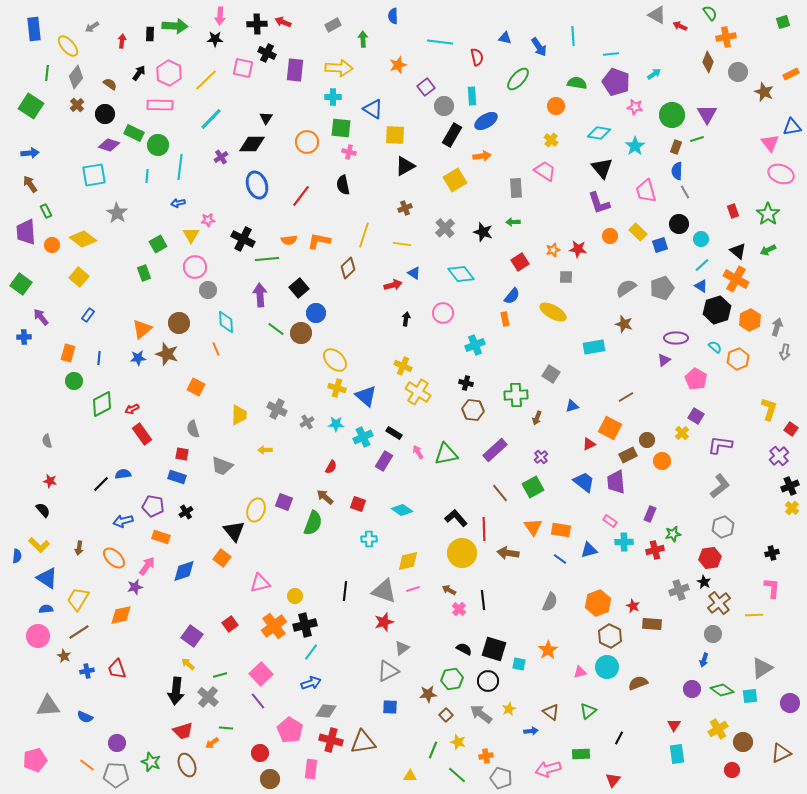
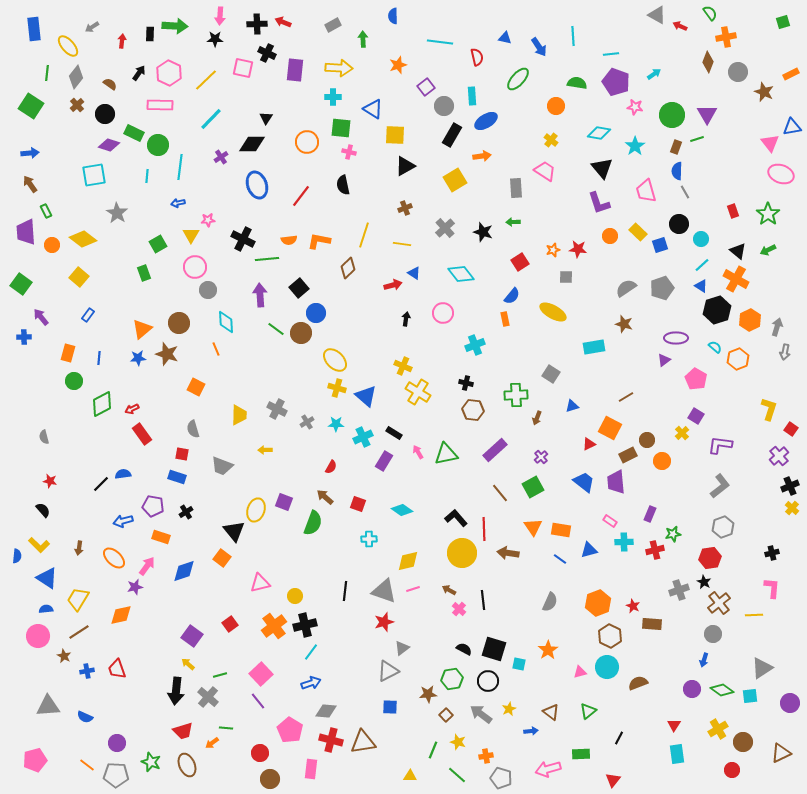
gray semicircle at (47, 441): moved 3 px left, 4 px up
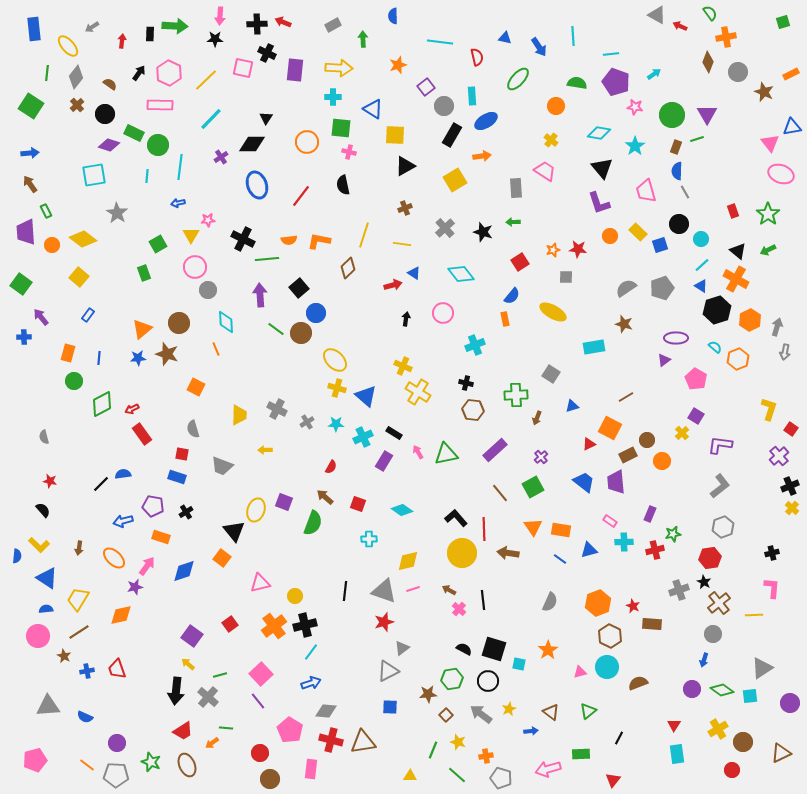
red trapezoid at (183, 731): rotated 15 degrees counterclockwise
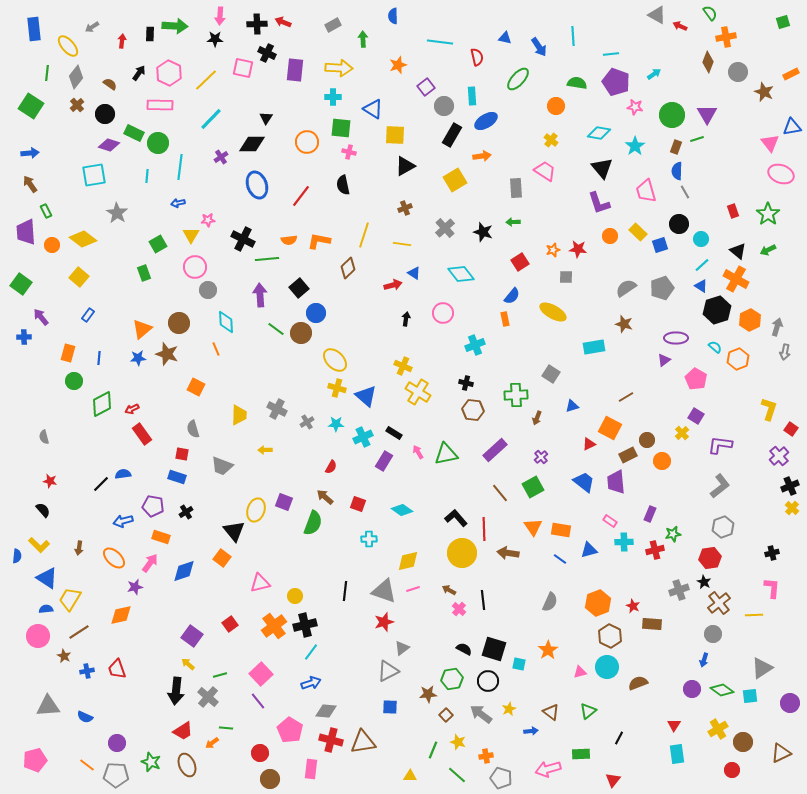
green circle at (158, 145): moved 2 px up
pink arrow at (147, 566): moved 3 px right, 3 px up
yellow trapezoid at (78, 599): moved 8 px left
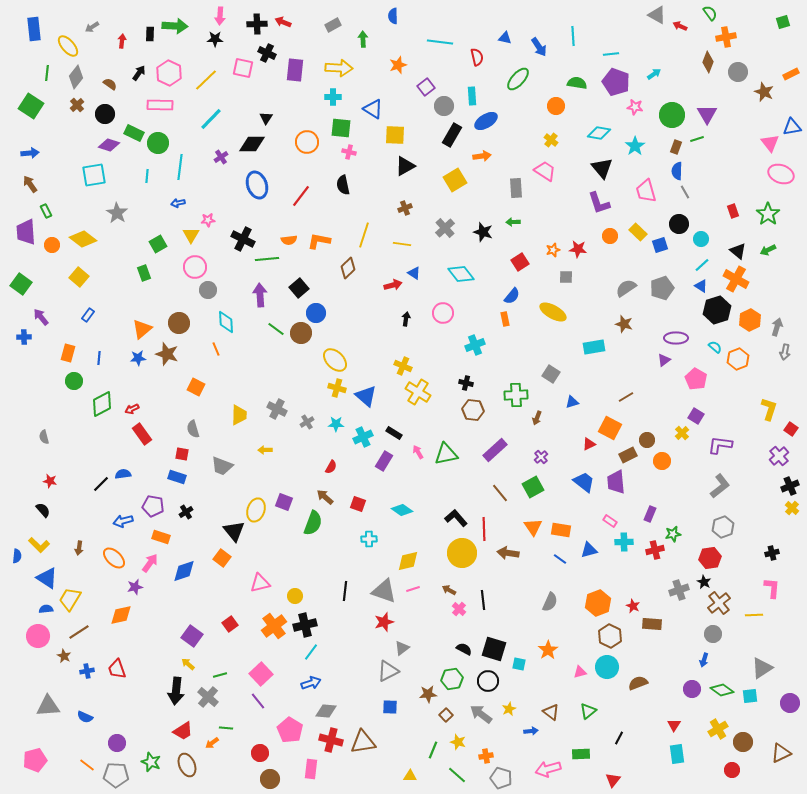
blue triangle at (572, 406): moved 4 px up
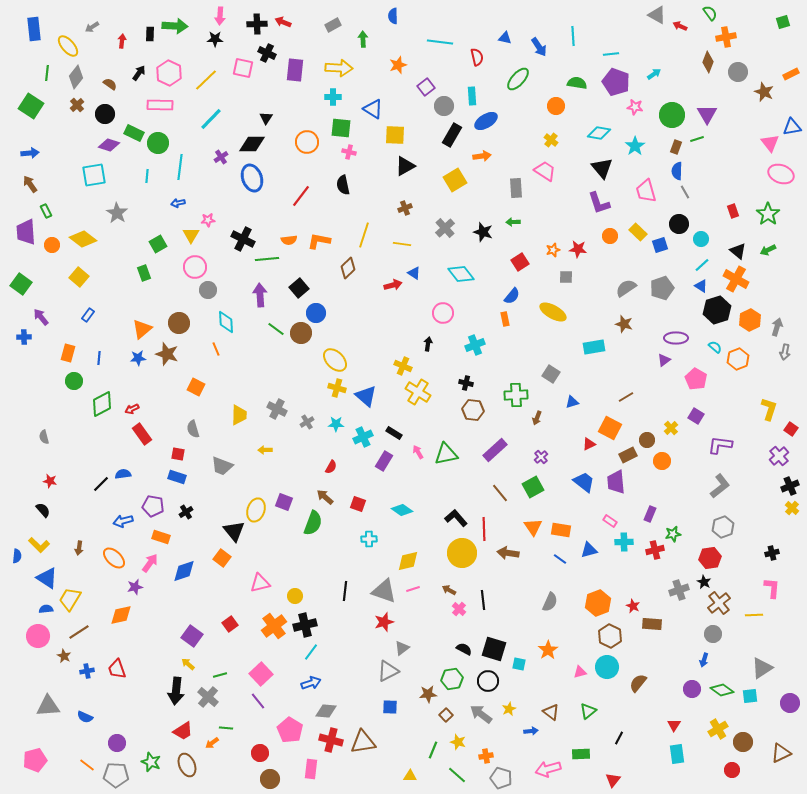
blue ellipse at (257, 185): moved 5 px left, 7 px up
black arrow at (406, 319): moved 22 px right, 25 px down
yellow cross at (682, 433): moved 11 px left, 5 px up
red square at (182, 454): moved 4 px left
brown semicircle at (638, 683): rotated 30 degrees counterclockwise
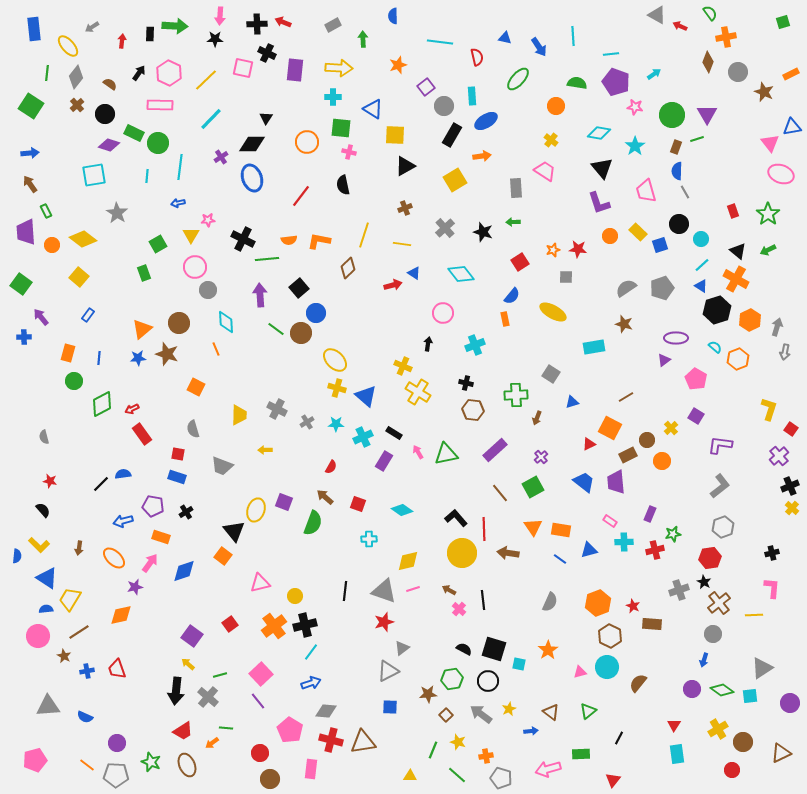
orange square at (222, 558): moved 1 px right, 2 px up
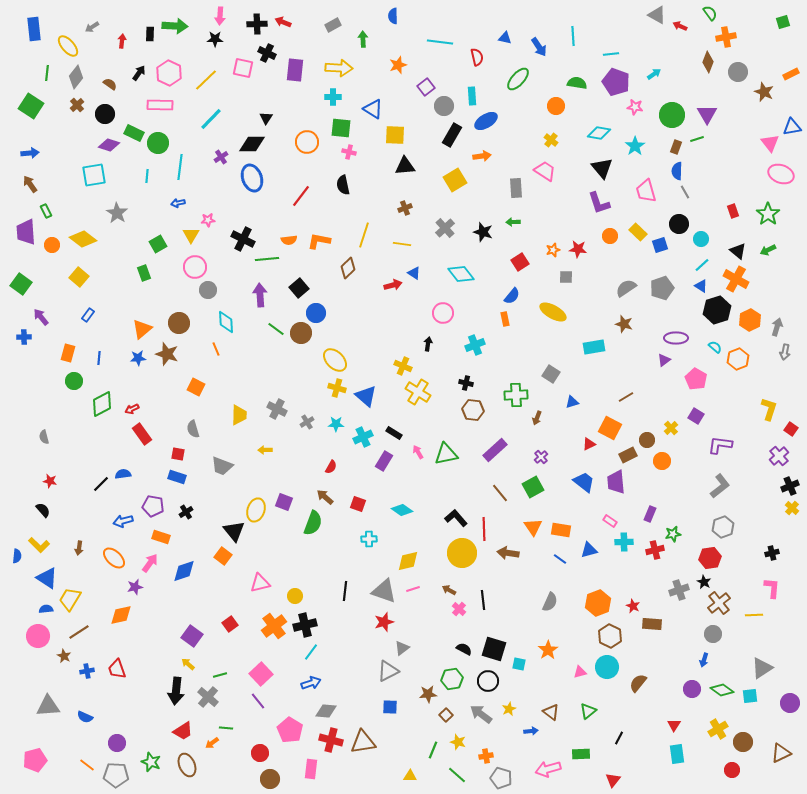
black triangle at (405, 166): rotated 25 degrees clockwise
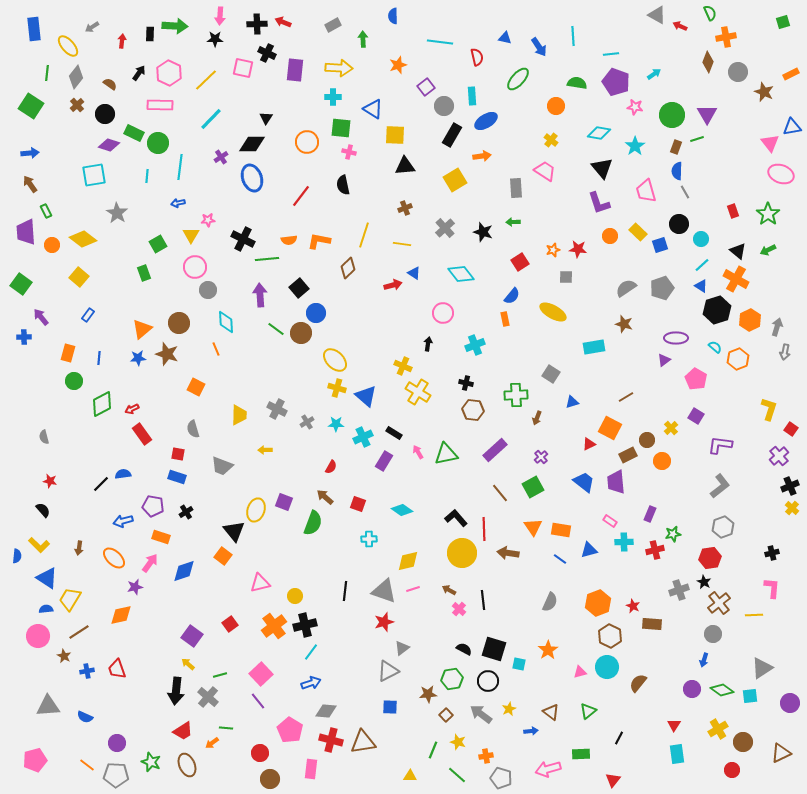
green semicircle at (710, 13): rotated 14 degrees clockwise
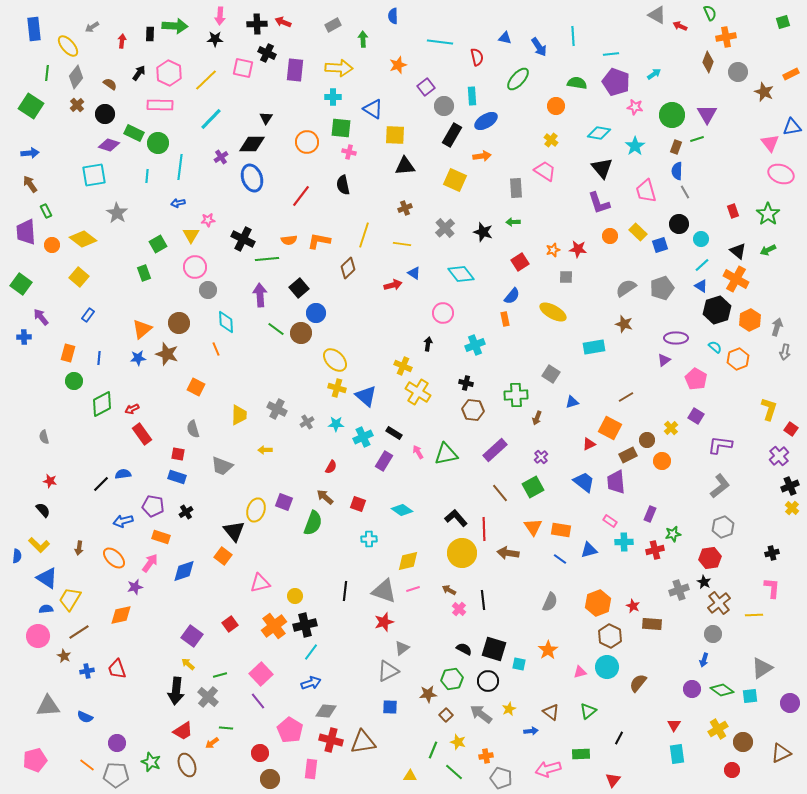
yellow square at (455, 180): rotated 35 degrees counterclockwise
green line at (457, 775): moved 3 px left, 3 px up
